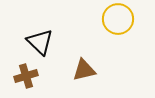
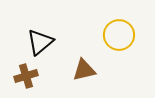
yellow circle: moved 1 px right, 16 px down
black triangle: rotated 36 degrees clockwise
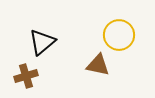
black triangle: moved 2 px right
brown triangle: moved 14 px right, 5 px up; rotated 25 degrees clockwise
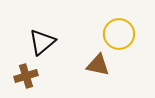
yellow circle: moved 1 px up
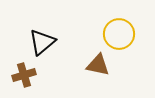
brown cross: moved 2 px left, 1 px up
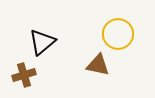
yellow circle: moved 1 px left
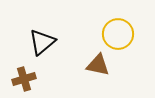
brown cross: moved 4 px down
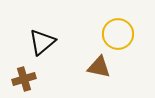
brown triangle: moved 1 px right, 2 px down
